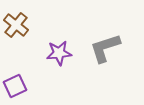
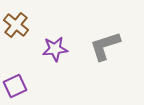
gray L-shape: moved 2 px up
purple star: moved 4 px left, 4 px up
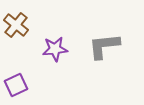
gray L-shape: moved 1 px left; rotated 12 degrees clockwise
purple square: moved 1 px right, 1 px up
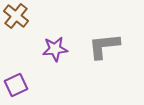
brown cross: moved 9 px up
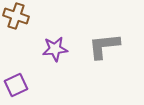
brown cross: rotated 20 degrees counterclockwise
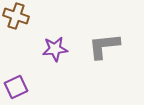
purple square: moved 2 px down
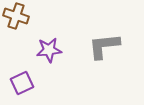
purple star: moved 6 px left, 1 px down
purple square: moved 6 px right, 4 px up
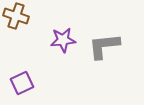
purple star: moved 14 px right, 10 px up
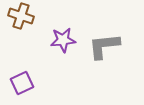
brown cross: moved 5 px right
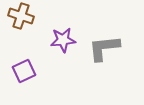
gray L-shape: moved 2 px down
purple square: moved 2 px right, 12 px up
